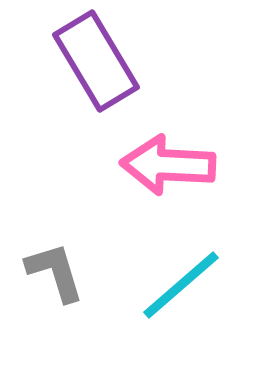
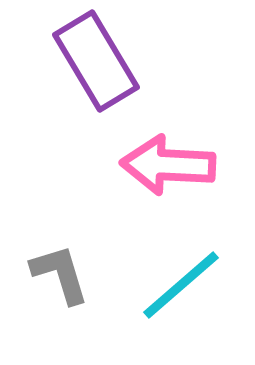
gray L-shape: moved 5 px right, 2 px down
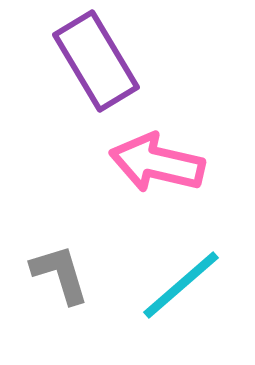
pink arrow: moved 11 px left, 2 px up; rotated 10 degrees clockwise
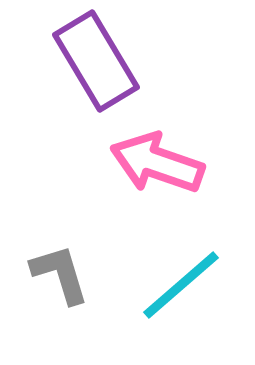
pink arrow: rotated 6 degrees clockwise
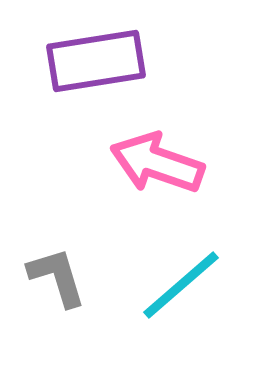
purple rectangle: rotated 68 degrees counterclockwise
gray L-shape: moved 3 px left, 3 px down
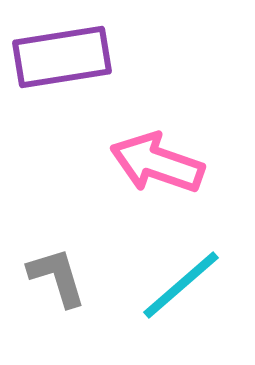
purple rectangle: moved 34 px left, 4 px up
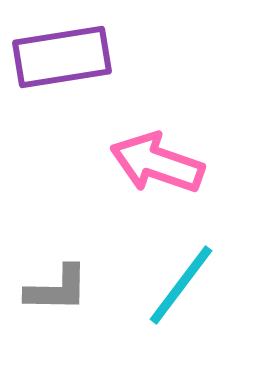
gray L-shape: moved 12 px down; rotated 108 degrees clockwise
cyan line: rotated 12 degrees counterclockwise
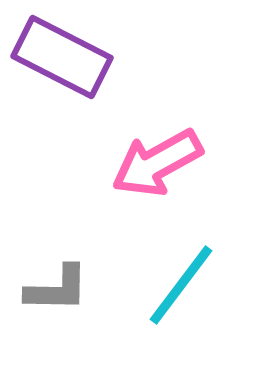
purple rectangle: rotated 36 degrees clockwise
pink arrow: rotated 48 degrees counterclockwise
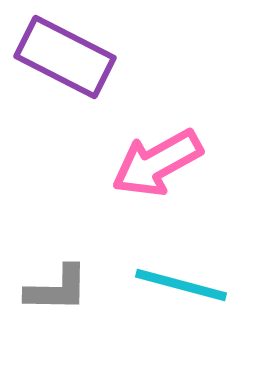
purple rectangle: moved 3 px right
cyan line: rotated 68 degrees clockwise
